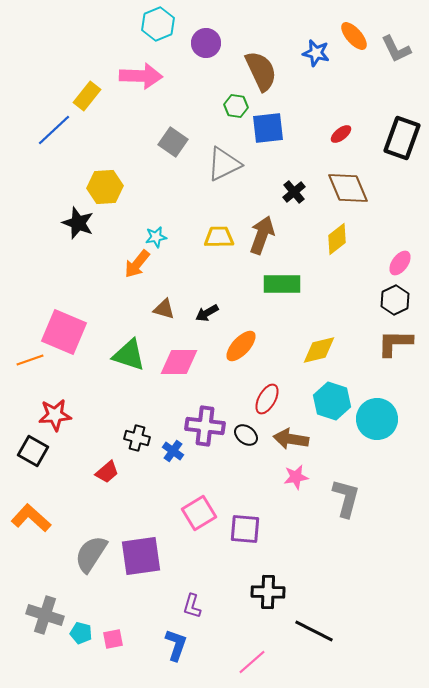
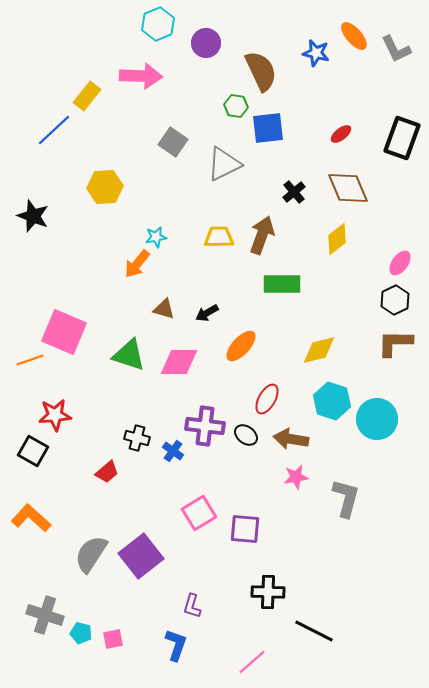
black star at (78, 223): moved 45 px left, 7 px up
purple square at (141, 556): rotated 30 degrees counterclockwise
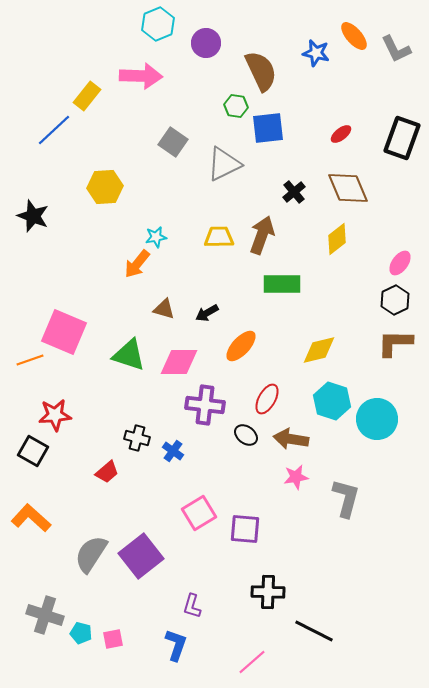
purple cross at (205, 426): moved 21 px up
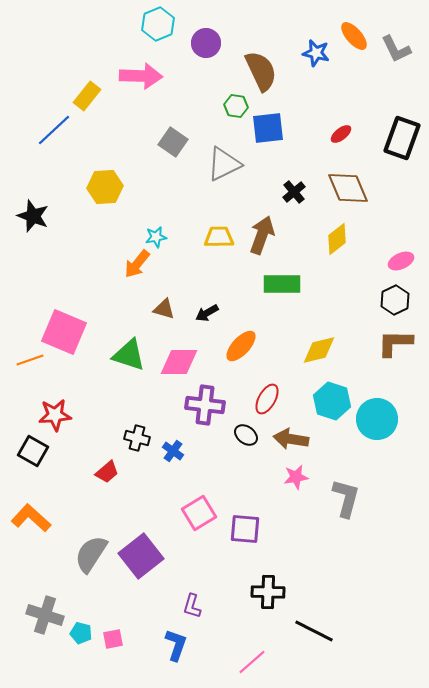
pink ellipse at (400, 263): moved 1 px right, 2 px up; rotated 30 degrees clockwise
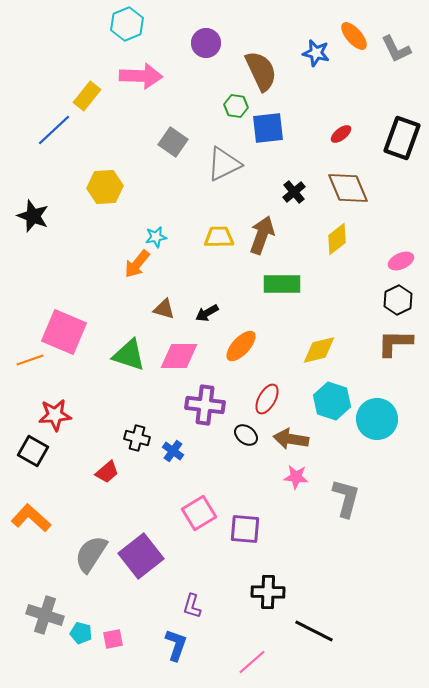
cyan hexagon at (158, 24): moved 31 px left
black hexagon at (395, 300): moved 3 px right
pink diamond at (179, 362): moved 6 px up
pink star at (296, 477): rotated 15 degrees clockwise
